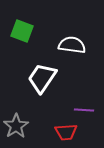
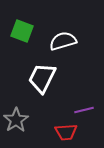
white semicircle: moved 9 px left, 4 px up; rotated 24 degrees counterclockwise
white trapezoid: rotated 8 degrees counterclockwise
purple line: rotated 18 degrees counterclockwise
gray star: moved 6 px up
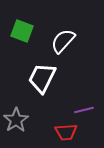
white semicircle: rotated 32 degrees counterclockwise
